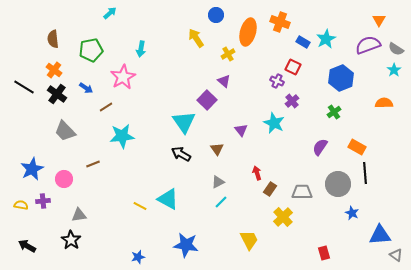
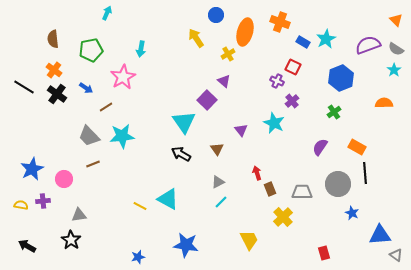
cyan arrow at (110, 13): moved 3 px left; rotated 24 degrees counterclockwise
orange triangle at (379, 20): moved 17 px right; rotated 16 degrees counterclockwise
orange ellipse at (248, 32): moved 3 px left
gray trapezoid at (65, 131): moved 24 px right, 5 px down
brown rectangle at (270, 189): rotated 56 degrees counterclockwise
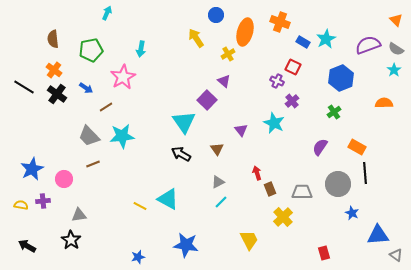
blue triangle at (380, 235): moved 2 px left
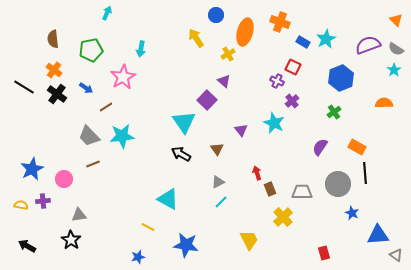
yellow line at (140, 206): moved 8 px right, 21 px down
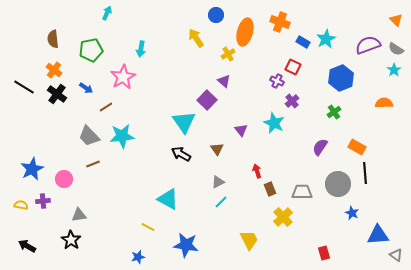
red arrow at (257, 173): moved 2 px up
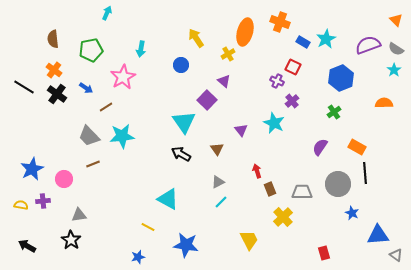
blue circle at (216, 15): moved 35 px left, 50 px down
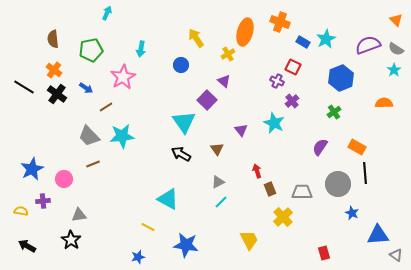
yellow semicircle at (21, 205): moved 6 px down
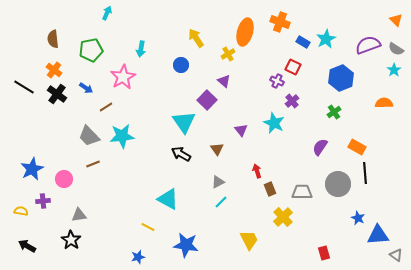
blue star at (352, 213): moved 6 px right, 5 px down
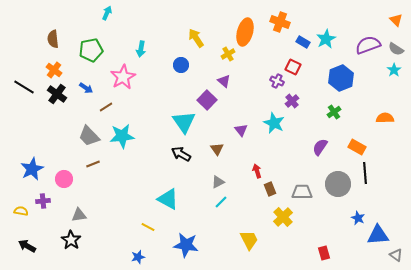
orange semicircle at (384, 103): moved 1 px right, 15 px down
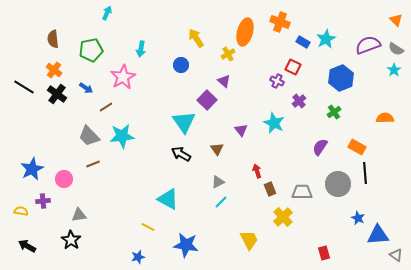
purple cross at (292, 101): moved 7 px right
